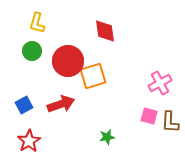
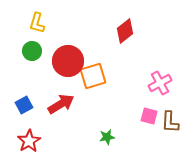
red diamond: moved 20 px right; rotated 60 degrees clockwise
red arrow: rotated 12 degrees counterclockwise
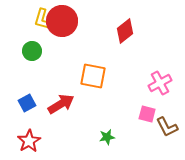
yellow L-shape: moved 5 px right, 4 px up
red circle: moved 6 px left, 40 px up
orange square: rotated 28 degrees clockwise
blue square: moved 3 px right, 2 px up
pink square: moved 2 px left, 2 px up
brown L-shape: moved 3 px left, 5 px down; rotated 30 degrees counterclockwise
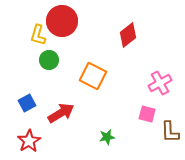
yellow L-shape: moved 4 px left, 16 px down
red diamond: moved 3 px right, 4 px down
green circle: moved 17 px right, 9 px down
orange square: rotated 16 degrees clockwise
red arrow: moved 9 px down
brown L-shape: moved 3 px right, 5 px down; rotated 25 degrees clockwise
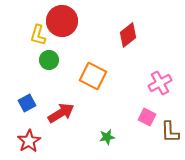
pink square: moved 3 px down; rotated 12 degrees clockwise
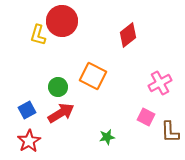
green circle: moved 9 px right, 27 px down
blue square: moved 7 px down
pink square: moved 1 px left
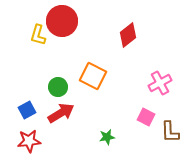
red star: rotated 25 degrees clockwise
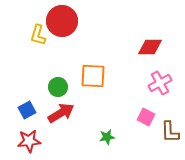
red diamond: moved 22 px right, 12 px down; rotated 40 degrees clockwise
orange square: rotated 24 degrees counterclockwise
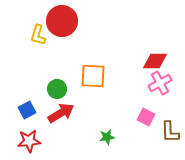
red diamond: moved 5 px right, 14 px down
green circle: moved 1 px left, 2 px down
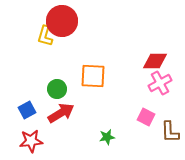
yellow L-shape: moved 7 px right, 1 px down
red star: moved 2 px right
